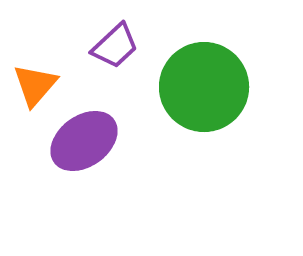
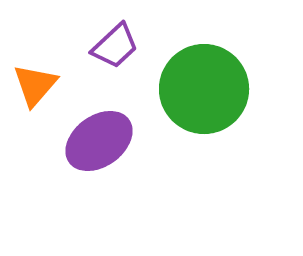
green circle: moved 2 px down
purple ellipse: moved 15 px right
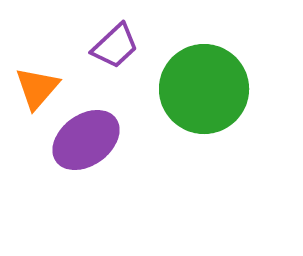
orange triangle: moved 2 px right, 3 px down
purple ellipse: moved 13 px left, 1 px up
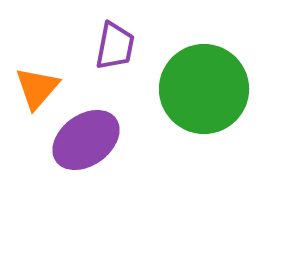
purple trapezoid: rotated 36 degrees counterclockwise
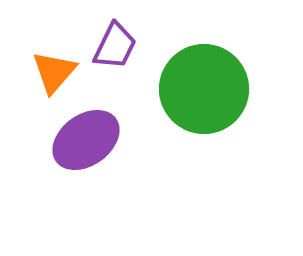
purple trapezoid: rotated 15 degrees clockwise
orange triangle: moved 17 px right, 16 px up
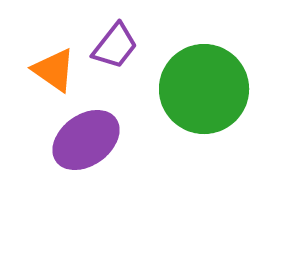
purple trapezoid: rotated 12 degrees clockwise
orange triangle: moved 2 px up; rotated 36 degrees counterclockwise
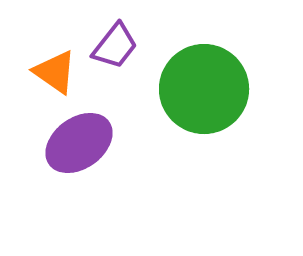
orange triangle: moved 1 px right, 2 px down
purple ellipse: moved 7 px left, 3 px down
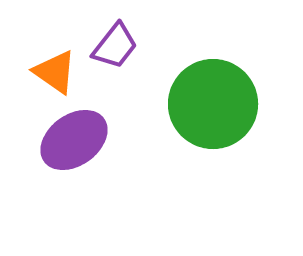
green circle: moved 9 px right, 15 px down
purple ellipse: moved 5 px left, 3 px up
